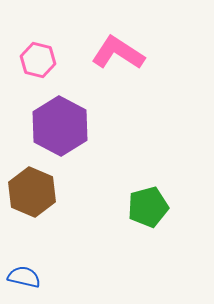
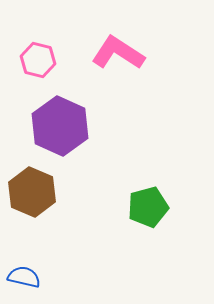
purple hexagon: rotated 4 degrees counterclockwise
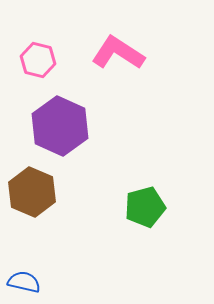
green pentagon: moved 3 px left
blue semicircle: moved 5 px down
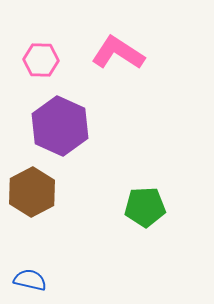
pink hexagon: moved 3 px right; rotated 12 degrees counterclockwise
brown hexagon: rotated 9 degrees clockwise
green pentagon: rotated 12 degrees clockwise
blue semicircle: moved 6 px right, 2 px up
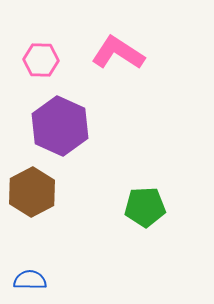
blue semicircle: rotated 12 degrees counterclockwise
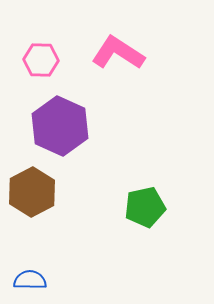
green pentagon: rotated 9 degrees counterclockwise
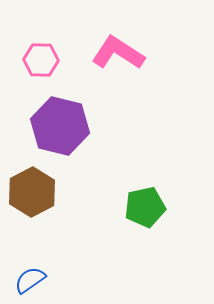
purple hexagon: rotated 10 degrees counterclockwise
blue semicircle: rotated 36 degrees counterclockwise
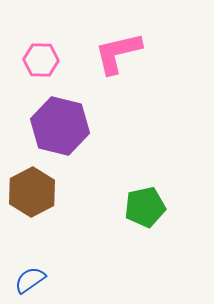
pink L-shape: rotated 46 degrees counterclockwise
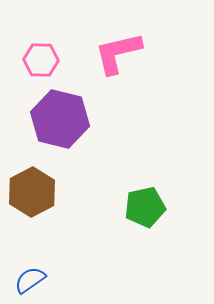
purple hexagon: moved 7 px up
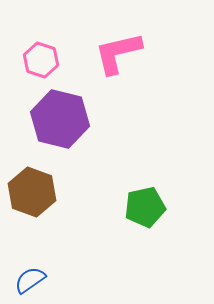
pink hexagon: rotated 16 degrees clockwise
brown hexagon: rotated 12 degrees counterclockwise
